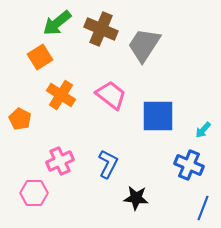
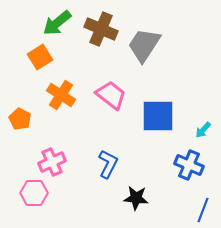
pink cross: moved 8 px left, 1 px down
blue line: moved 2 px down
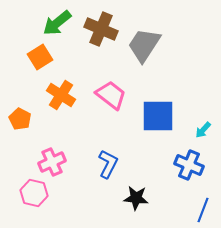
pink hexagon: rotated 12 degrees clockwise
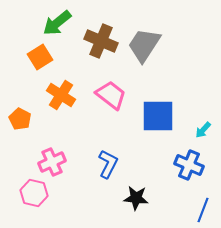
brown cross: moved 12 px down
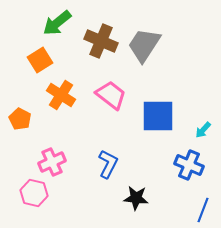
orange square: moved 3 px down
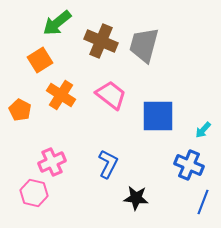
gray trapezoid: rotated 18 degrees counterclockwise
orange pentagon: moved 9 px up
blue line: moved 8 px up
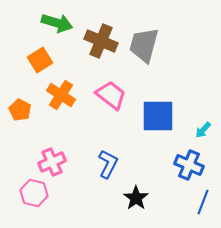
green arrow: rotated 124 degrees counterclockwise
black star: rotated 30 degrees clockwise
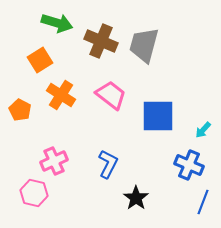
pink cross: moved 2 px right, 1 px up
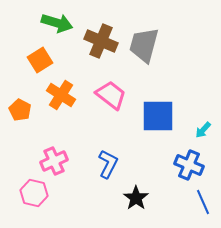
blue line: rotated 45 degrees counterclockwise
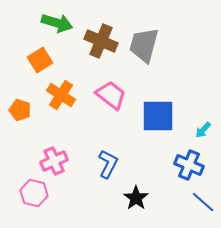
orange pentagon: rotated 10 degrees counterclockwise
blue line: rotated 25 degrees counterclockwise
